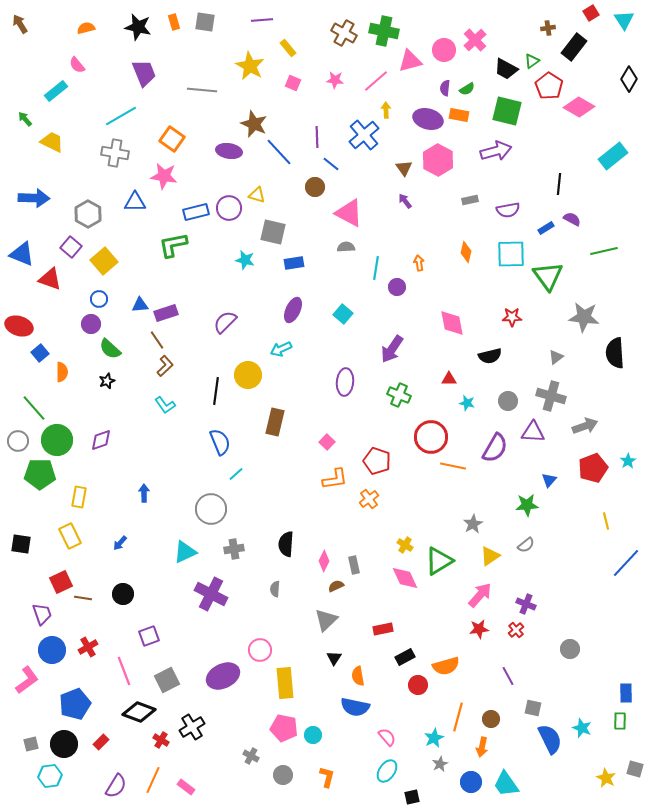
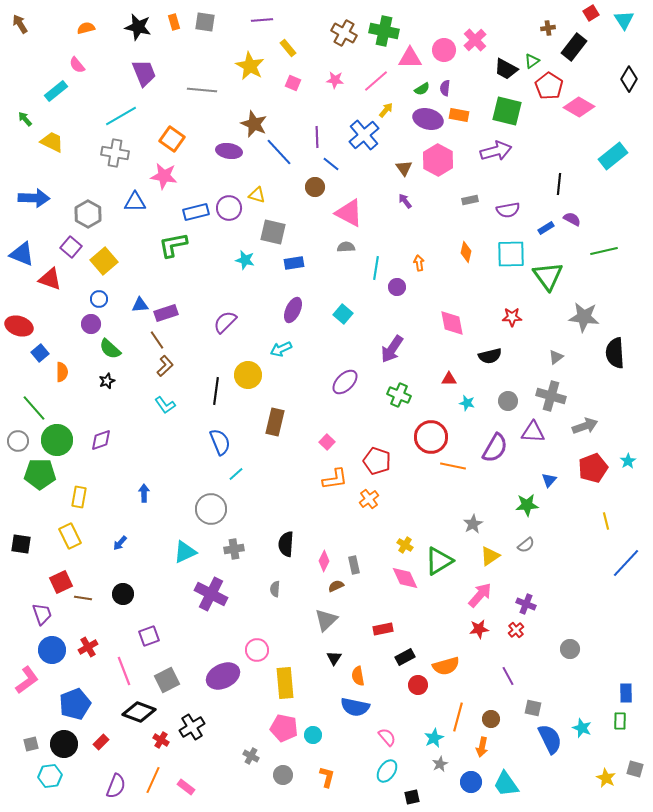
pink triangle at (410, 61): moved 3 px up; rotated 15 degrees clockwise
green semicircle at (467, 89): moved 45 px left
yellow arrow at (386, 110): rotated 42 degrees clockwise
purple ellipse at (345, 382): rotated 40 degrees clockwise
pink circle at (260, 650): moved 3 px left
purple semicircle at (116, 786): rotated 10 degrees counterclockwise
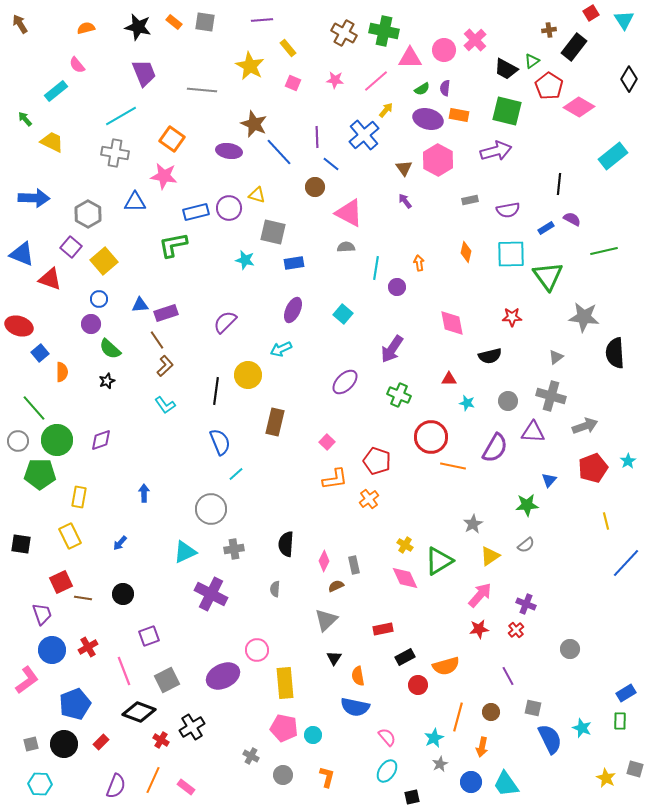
orange rectangle at (174, 22): rotated 35 degrees counterclockwise
brown cross at (548, 28): moved 1 px right, 2 px down
blue rectangle at (626, 693): rotated 60 degrees clockwise
brown circle at (491, 719): moved 7 px up
cyan hexagon at (50, 776): moved 10 px left, 8 px down; rotated 10 degrees clockwise
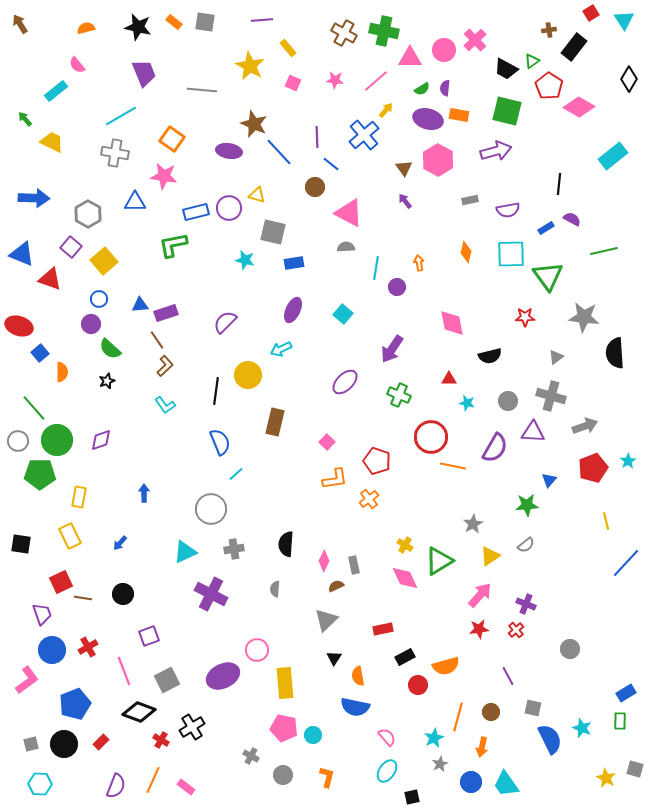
red star at (512, 317): moved 13 px right
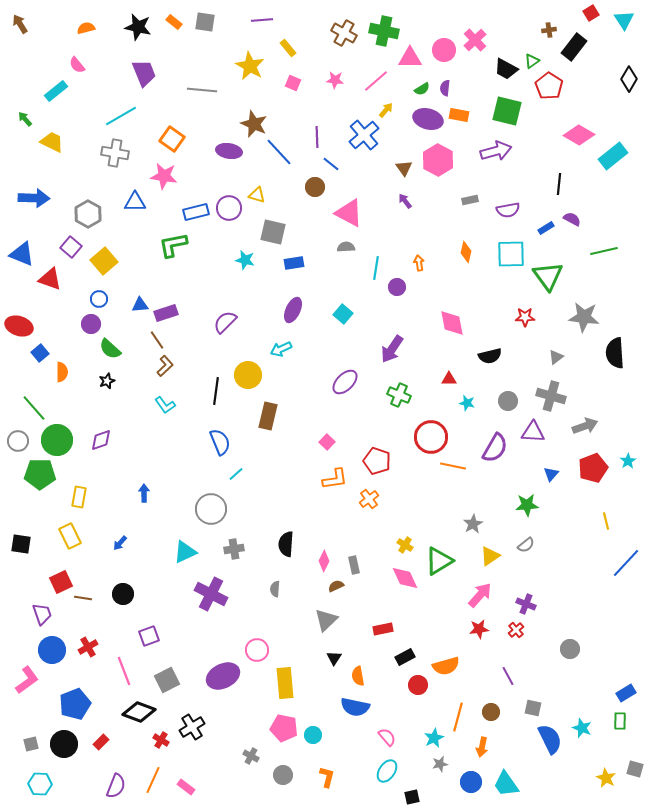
pink diamond at (579, 107): moved 28 px down
brown rectangle at (275, 422): moved 7 px left, 6 px up
blue triangle at (549, 480): moved 2 px right, 6 px up
gray star at (440, 764): rotated 14 degrees clockwise
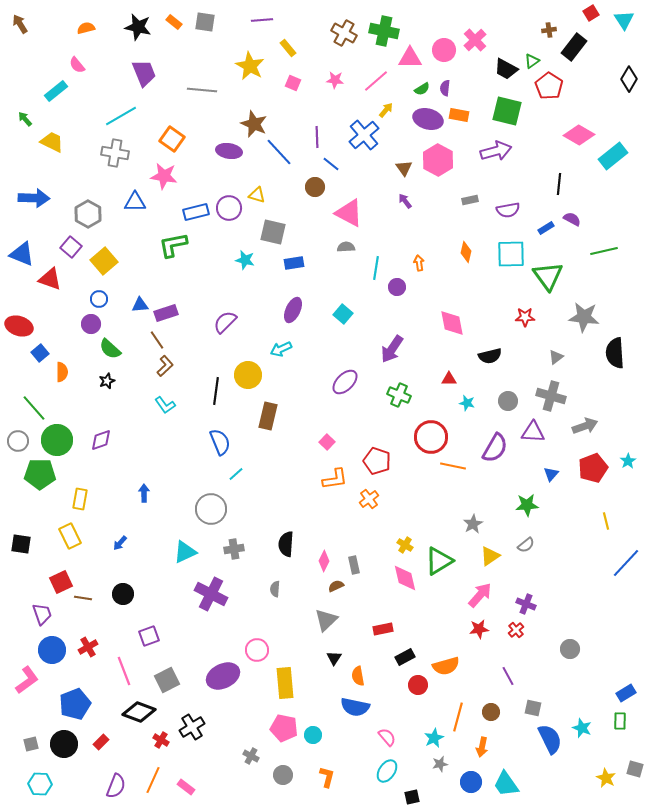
yellow rectangle at (79, 497): moved 1 px right, 2 px down
pink diamond at (405, 578): rotated 12 degrees clockwise
